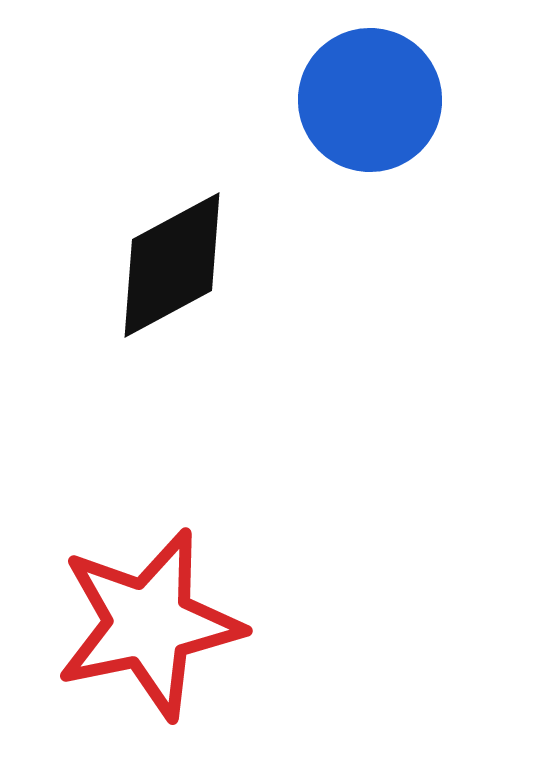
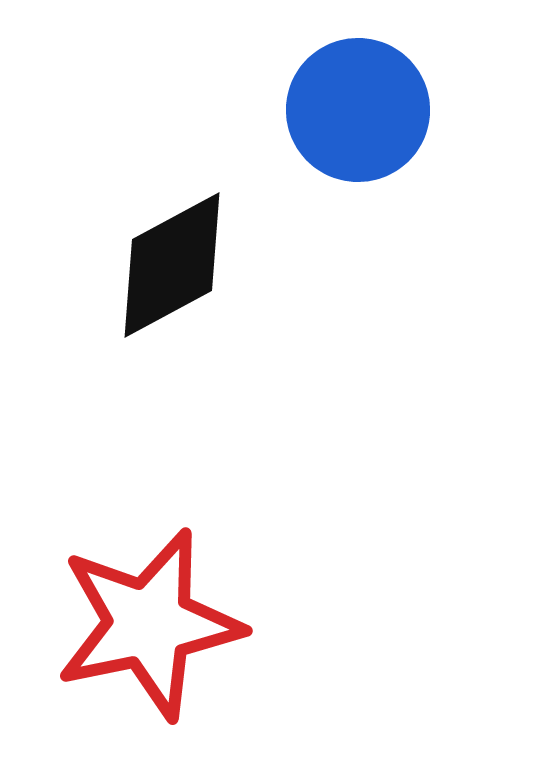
blue circle: moved 12 px left, 10 px down
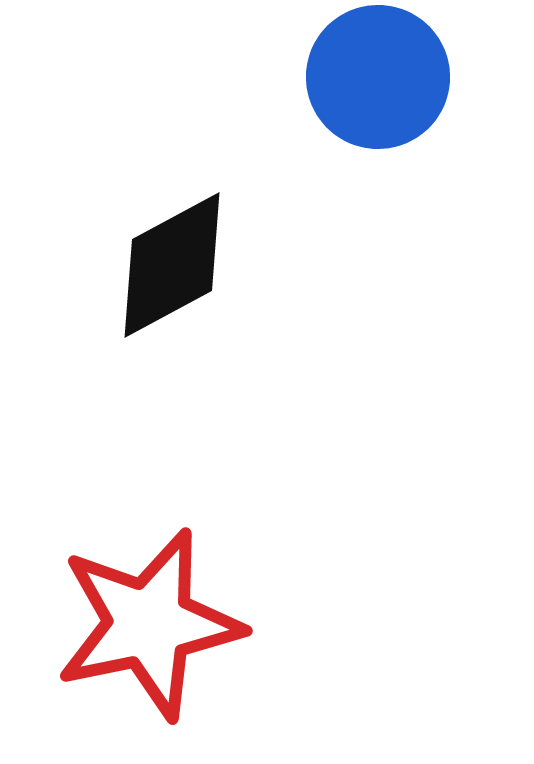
blue circle: moved 20 px right, 33 px up
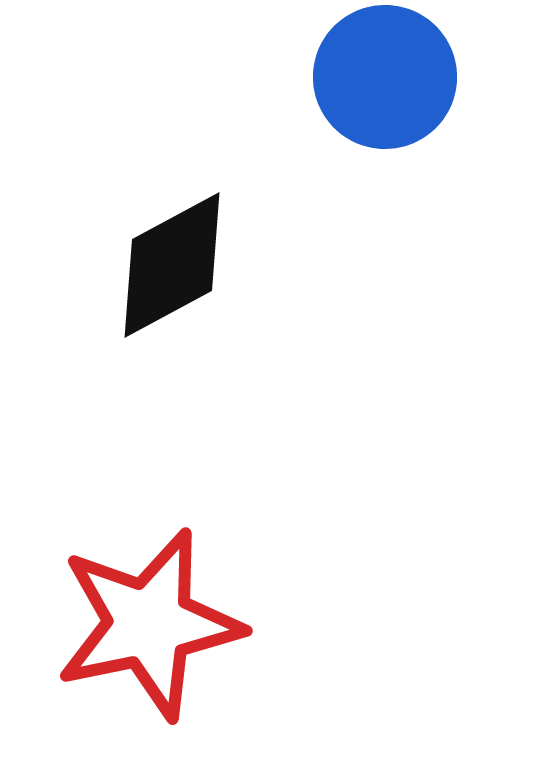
blue circle: moved 7 px right
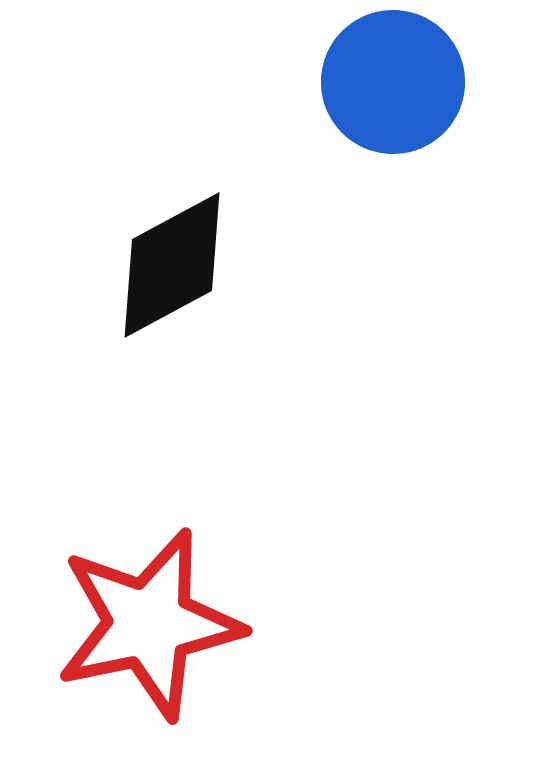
blue circle: moved 8 px right, 5 px down
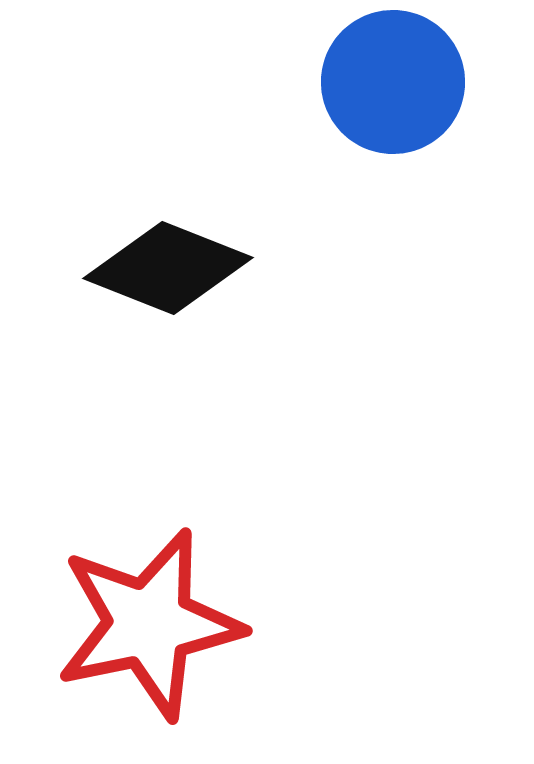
black diamond: moved 4 px left, 3 px down; rotated 50 degrees clockwise
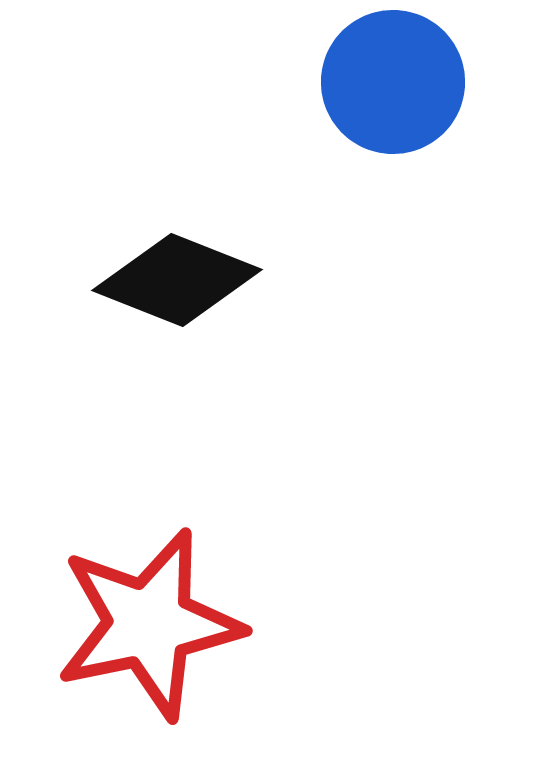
black diamond: moved 9 px right, 12 px down
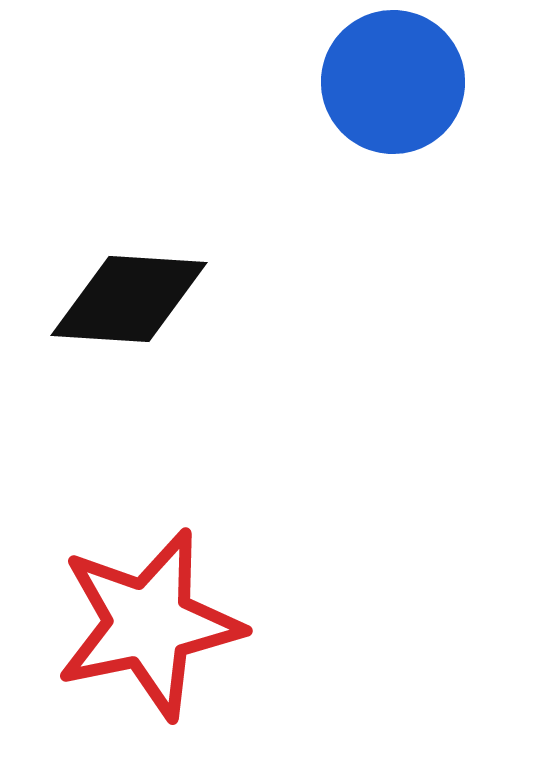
black diamond: moved 48 px left, 19 px down; rotated 18 degrees counterclockwise
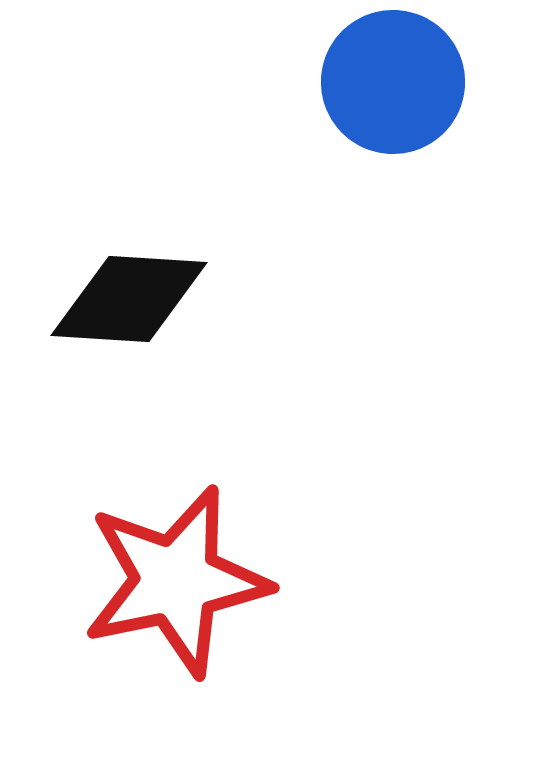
red star: moved 27 px right, 43 px up
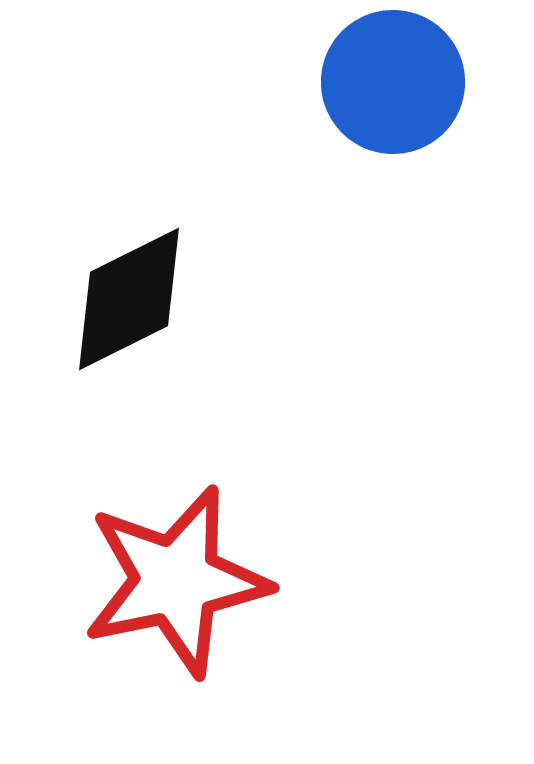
black diamond: rotated 30 degrees counterclockwise
